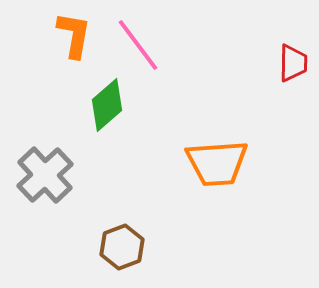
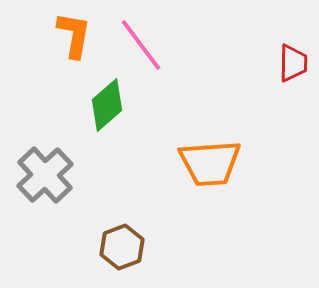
pink line: moved 3 px right
orange trapezoid: moved 7 px left
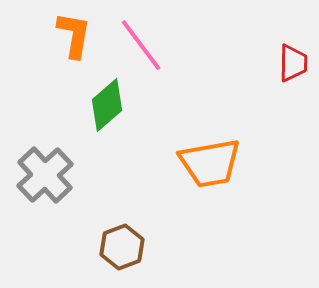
orange trapezoid: rotated 6 degrees counterclockwise
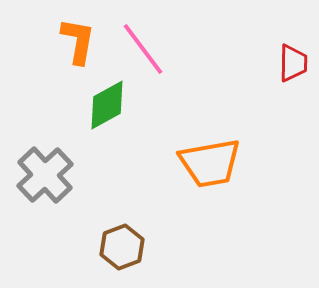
orange L-shape: moved 4 px right, 6 px down
pink line: moved 2 px right, 4 px down
green diamond: rotated 12 degrees clockwise
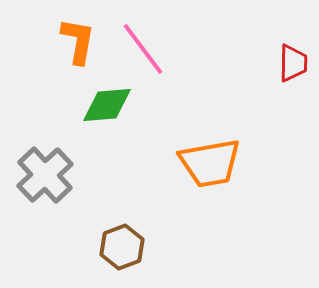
green diamond: rotated 24 degrees clockwise
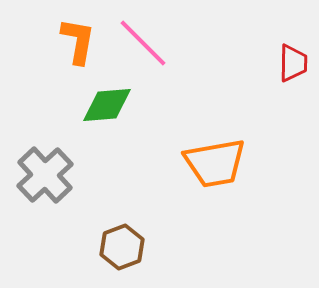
pink line: moved 6 px up; rotated 8 degrees counterclockwise
orange trapezoid: moved 5 px right
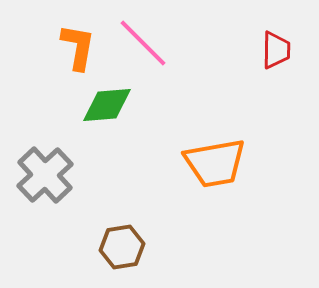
orange L-shape: moved 6 px down
red trapezoid: moved 17 px left, 13 px up
brown hexagon: rotated 12 degrees clockwise
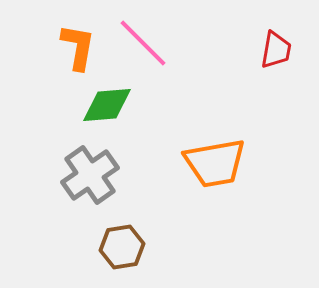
red trapezoid: rotated 9 degrees clockwise
gray cross: moved 45 px right; rotated 8 degrees clockwise
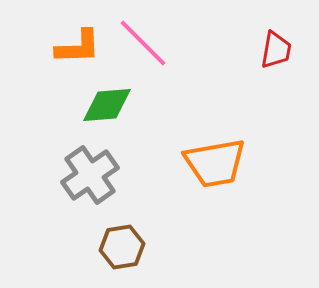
orange L-shape: rotated 78 degrees clockwise
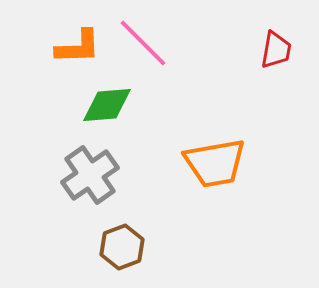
brown hexagon: rotated 12 degrees counterclockwise
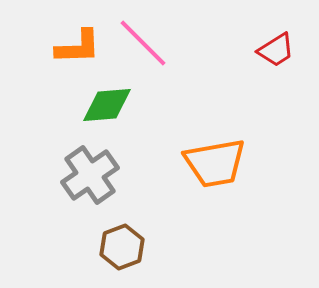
red trapezoid: rotated 48 degrees clockwise
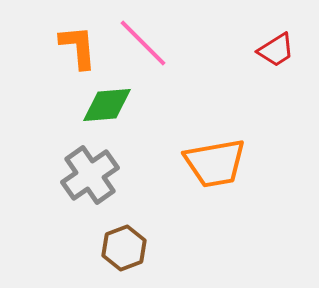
orange L-shape: rotated 93 degrees counterclockwise
brown hexagon: moved 2 px right, 1 px down
